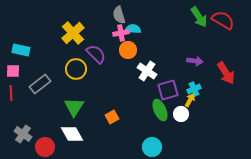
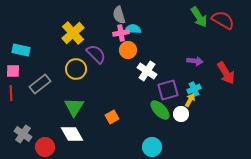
green ellipse: rotated 20 degrees counterclockwise
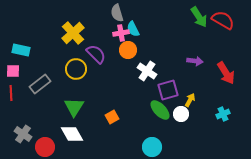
gray semicircle: moved 2 px left, 2 px up
cyan semicircle: rotated 119 degrees counterclockwise
cyan cross: moved 29 px right, 25 px down
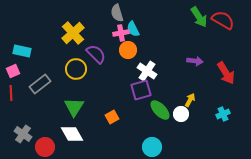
cyan rectangle: moved 1 px right, 1 px down
pink square: rotated 24 degrees counterclockwise
purple square: moved 27 px left
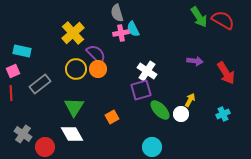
orange circle: moved 30 px left, 19 px down
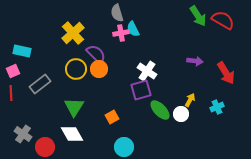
green arrow: moved 1 px left, 1 px up
orange circle: moved 1 px right
cyan cross: moved 6 px left, 7 px up
cyan circle: moved 28 px left
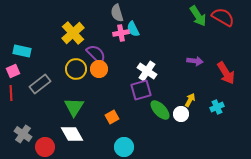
red semicircle: moved 3 px up
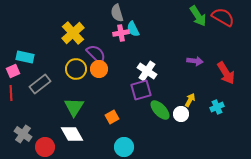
cyan rectangle: moved 3 px right, 6 px down
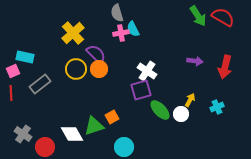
red arrow: moved 1 px left, 6 px up; rotated 45 degrees clockwise
green triangle: moved 20 px right, 19 px down; rotated 40 degrees clockwise
